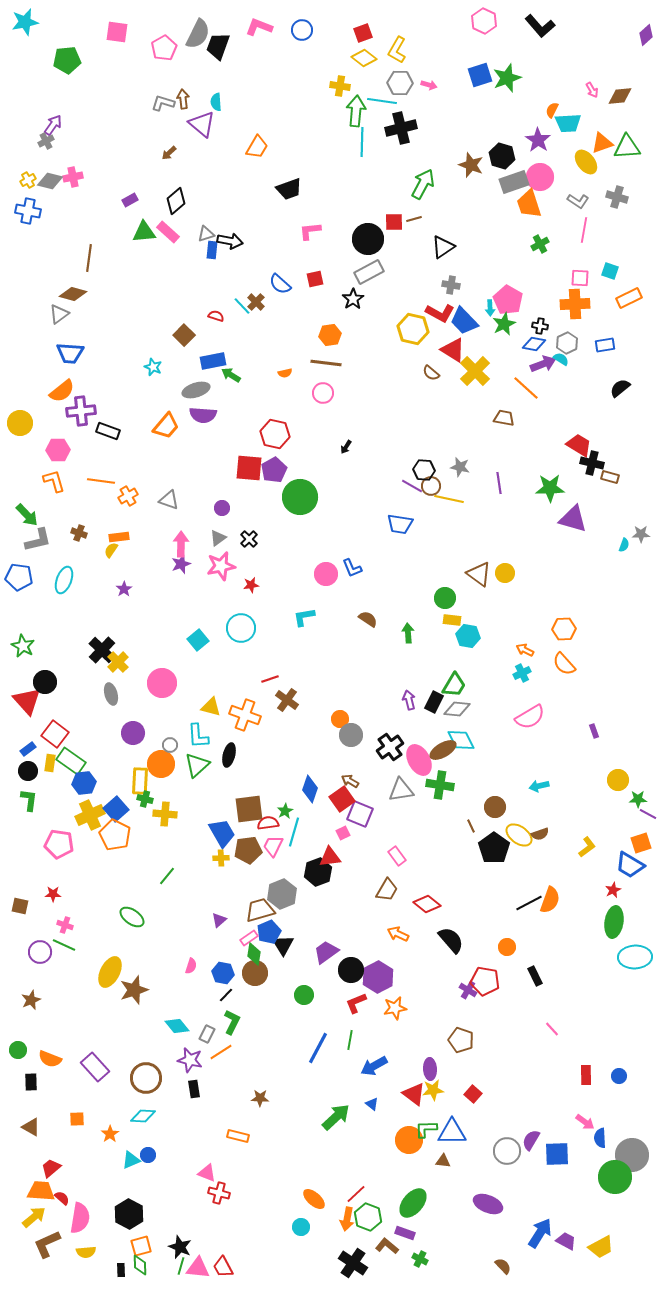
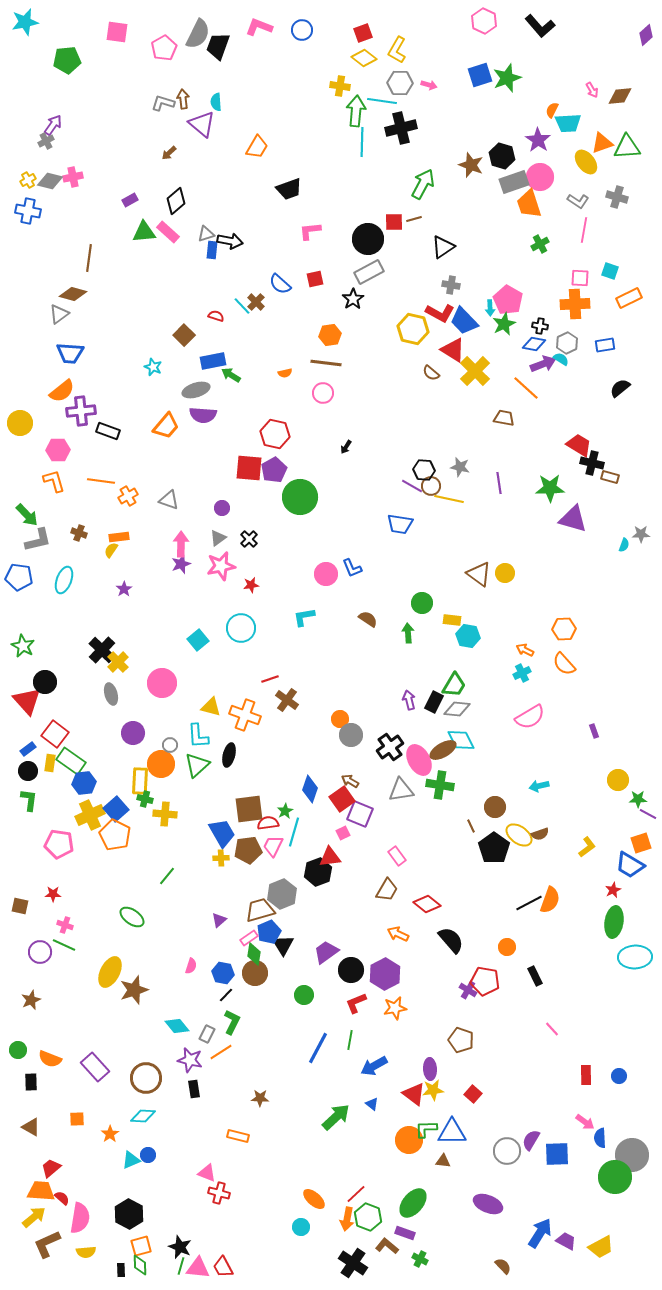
green circle at (445, 598): moved 23 px left, 5 px down
purple hexagon at (378, 977): moved 7 px right, 3 px up
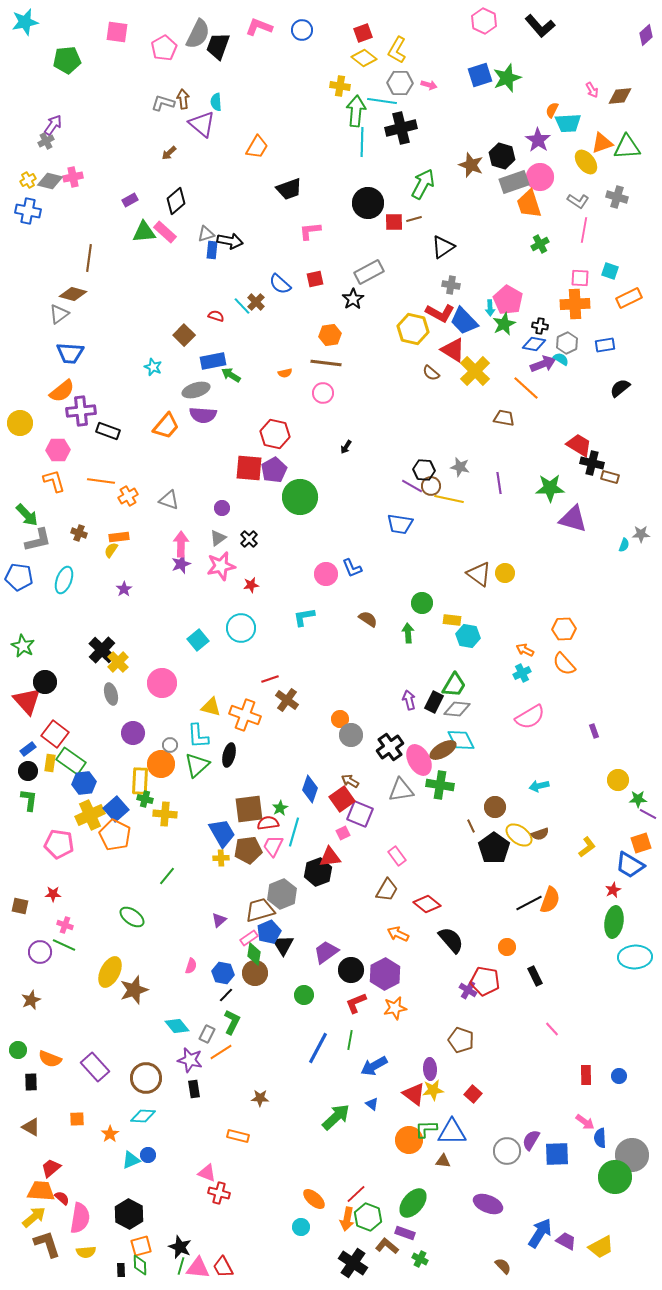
pink rectangle at (168, 232): moved 3 px left
black circle at (368, 239): moved 36 px up
green star at (285, 811): moved 5 px left, 3 px up
brown L-shape at (47, 1244): rotated 96 degrees clockwise
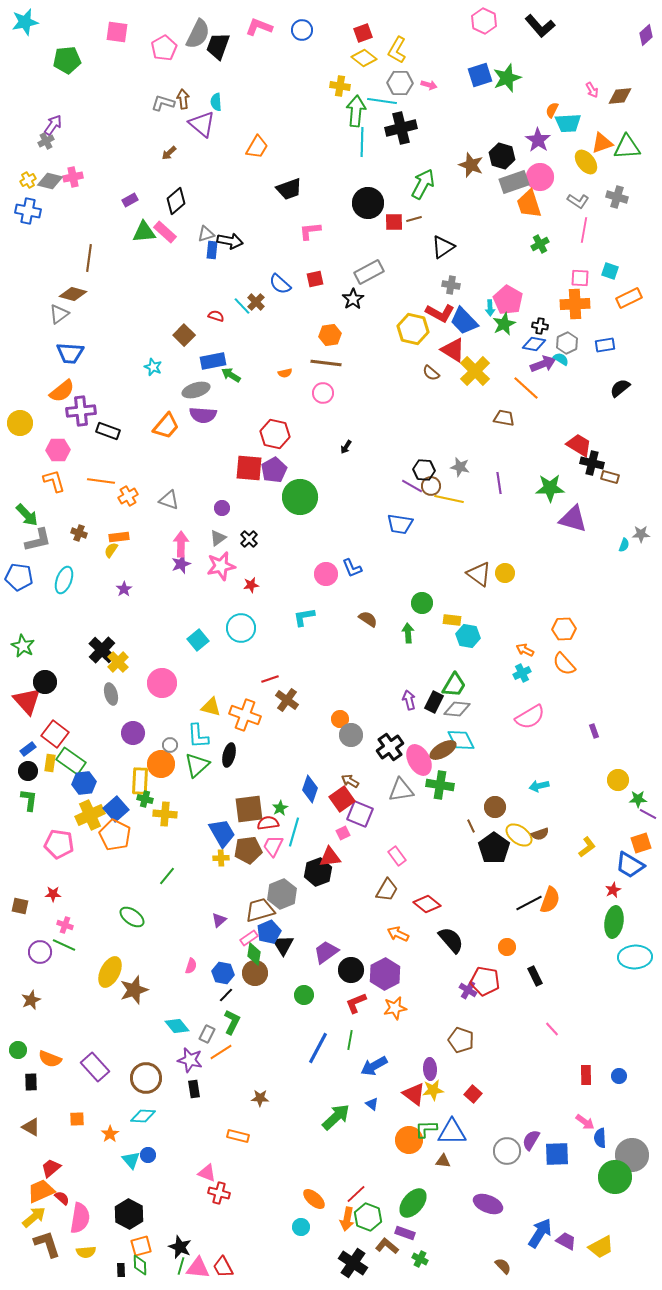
cyan triangle at (131, 1160): rotated 48 degrees counterclockwise
orange trapezoid at (41, 1191): rotated 28 degrees counterclockwise
